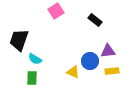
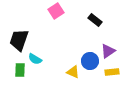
purple triangle: rotated 28 degrees counterclockwise
yellow rectangle: moved 1 px down
green rectangle: moved 12 px left, 8 px up
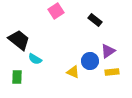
black trapezoid: rotated 110 degrees clockwise
green rectangle: moved 3 px left, 7 px down
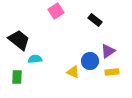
cyan semicircle: rotated 144 degrees clockwise
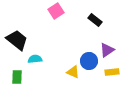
black trapezoid: moved 2 px left
purple triangle: moved 1 px left, 1 px up
blue circle: moved 1 px left
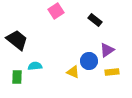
cyan semicircle: moved 7 px down
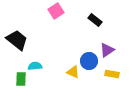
yellow rectangle: moved 2 px down; rotated 16 degrees clockwise
green rectangle: moved 4 px right, 2 px down
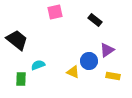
pink square: moved 1 px left, 1 px down; rotated 21 degrees clockwise
cyan semicircle: moved 3 px right, 1 px up; rotated 16 degrees counterclockwise
yellow rectangle: moved 1 px right, 2 px down
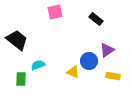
black rectangle: moved 1 px right, 1 px up
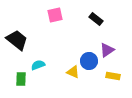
pink square: moved 3 px down
